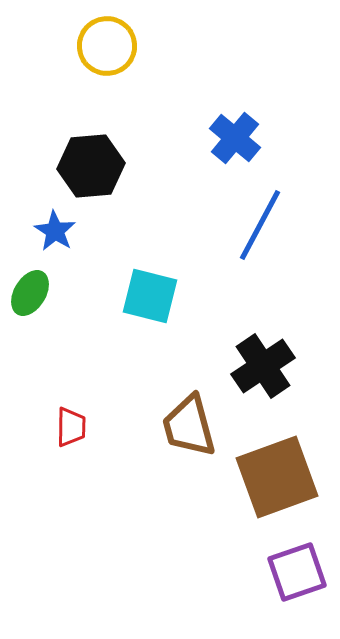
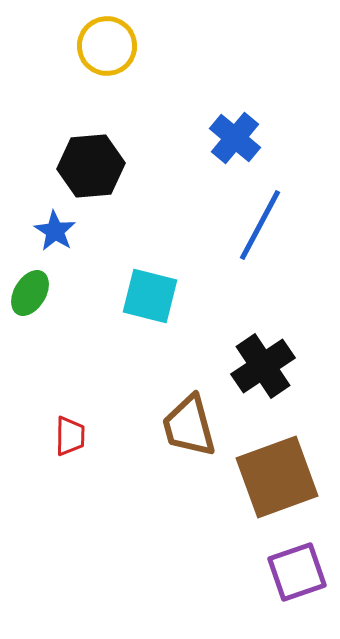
red trapezoid: moved 1 px left, 9 px down
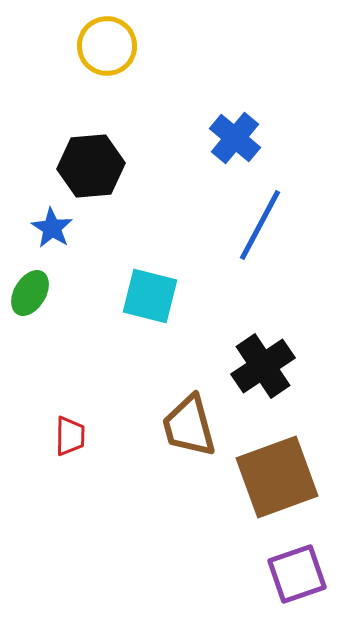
blue star: moved 3 px left, 3 px up
purple square: moved 2 px down
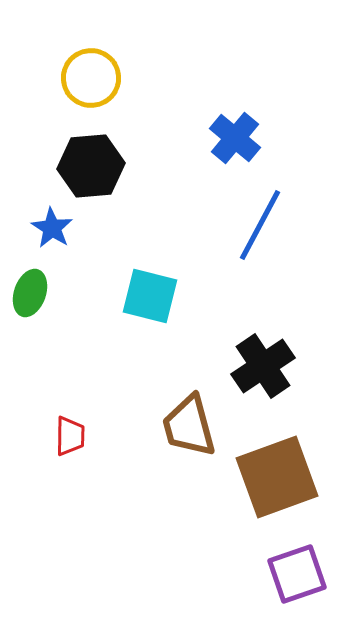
yellow circle: moved 16 px left, 32 px down
green ellipse: rotated 12 degrees counterclockwise
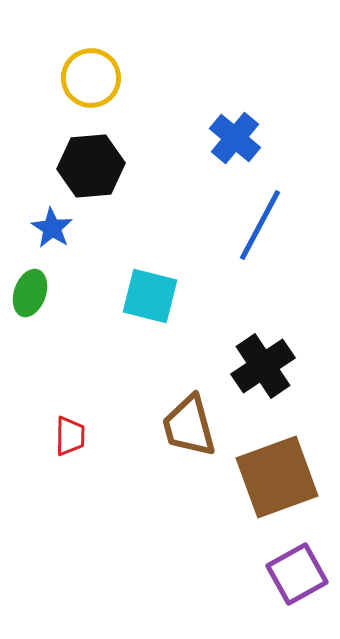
purple square: rotated 10 degrees counterclockwise
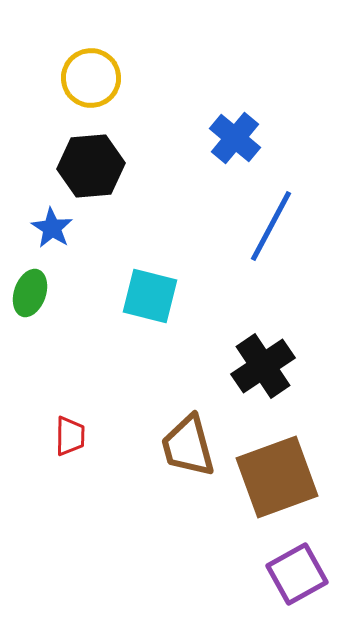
blue line: moved 11 px right, 1 px down
brown trapezoid: moved 1 px left, 20 px down
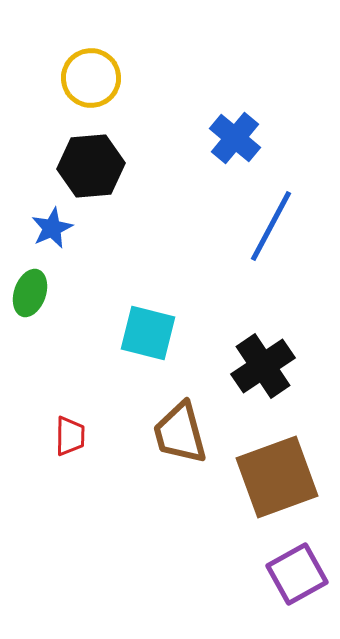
blue star: rotated 15 degrees clockwise
cyan square: moved 2 px left, 37 px down
brown trapezoid: moved 8 px left, 13 px up
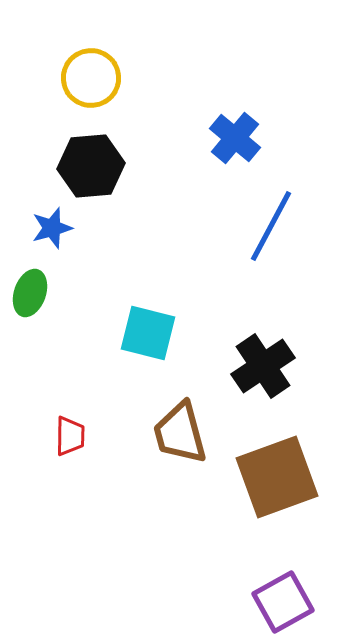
blue star: rotated 9 degrees clockwise
purple square: moved 14 px left, 28 px down
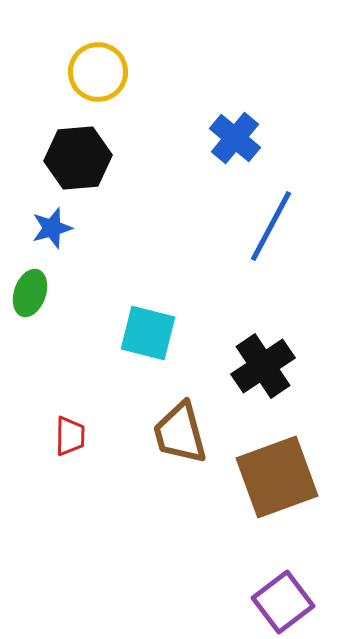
yellow circle: moved 7 px right, 6 px up
black hexagon: moved 13 px left, 8 px up
purple square: rotated 8 degrees counterclockwise
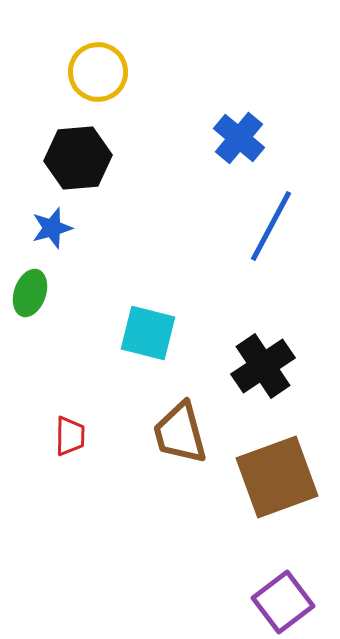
blue cross: moved 4 px right
